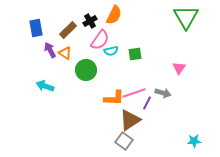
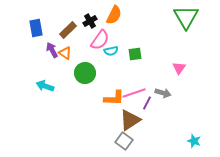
purple arrow: moved 2 px right
green circle: moved 1 px left, 3 px down
cyan star: rotated 24 degrees clockwise
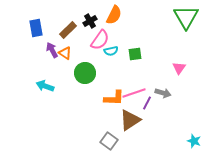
gray square: moved 15 px left
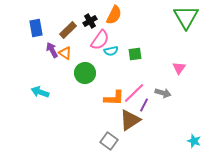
cyan arrow: moved 5 px left, 6 px down
pink line: rotated 25 degrees counterclockwise
purple line: moved 3 px left, 2 px down
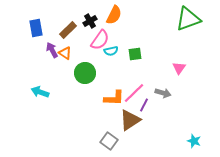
green triangle: moved 2 px right, 2 px down; rotated 40 degrees clockwise
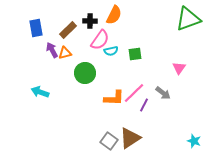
black cross: rotated 32 degrees clockwise
orange triangle: rotated 48 degrees counterclockwise
gray arrow: rotated 21 degrees clockwise
brown triangle: moved 18 px down
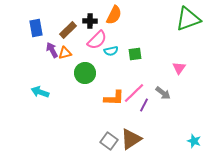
pink semicircle: moved 3 px left; rotated 10 degrees clockwise
brown triangle: moved 1 px right, 1 px down
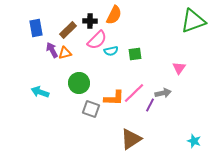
green triangle: moved 5 px right, 2 px down
green circle: moved 6 px left, 10 px down
gray arrow: rotated 49 degrees counterclockwise
purple line: moved 6 px right
gray square: moved 18 px left, 32 px up; rotated 18 degrees counterclockwise
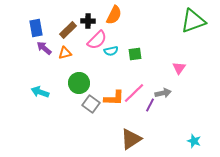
black cross: moved 2 px left
purple arrow: moved 8 px left, 2 px up; rotated 21 degrees counterclockwise
gray square: moved 5 px up; rotated 18 degrees clockwise
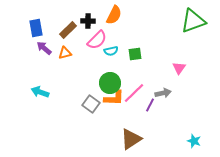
green circle: moved 31 px right
